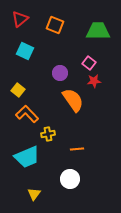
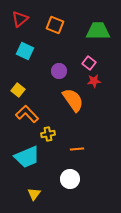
purple circle: moved 1 px left, 2 px up
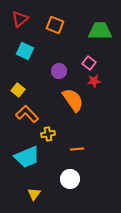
green trapezoid: moved 2 px right
